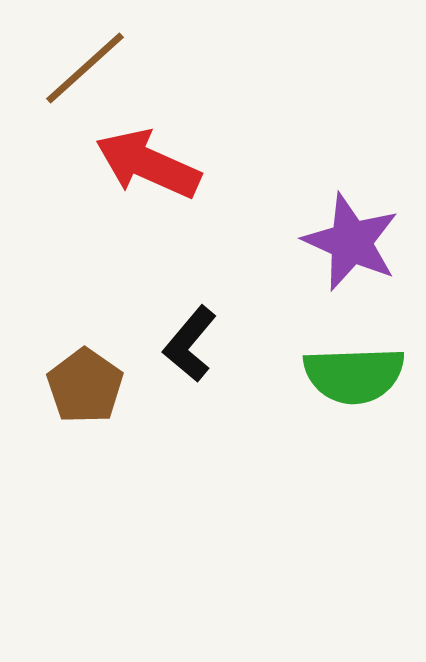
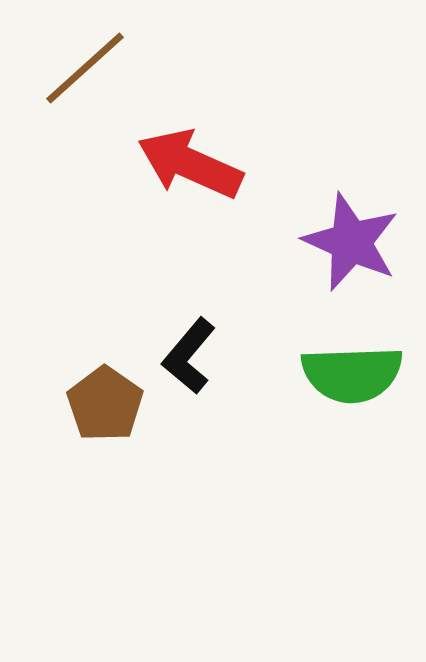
red arrow: moved 42 px right
black L-shape: moved 1 px left, 12 px down
green semicircle: moved 2 px left, 1 px up
brown pentagon: moved 20 px right, 18 px down
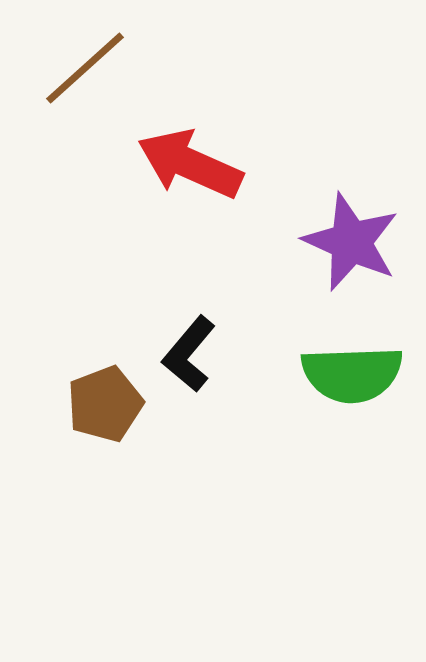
black L-shape: moved 2 px up
brown pentagon: rotated 16 degrees clockwise
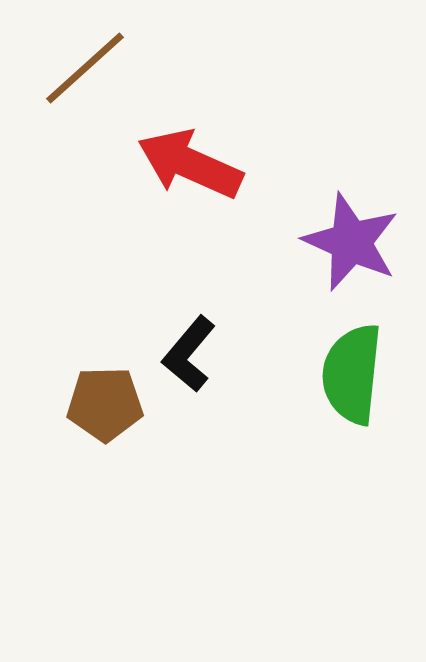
green semicircle: rotated 98 degrees clockwise
brown pentagon: rotated 20 degrees clockwise
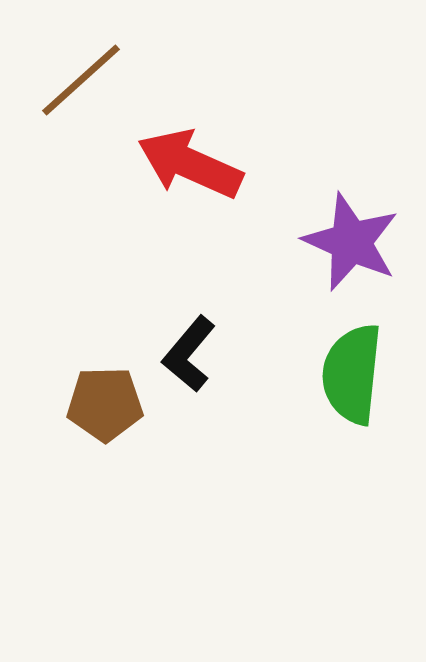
brown line: moved 4 px left, 12 px down
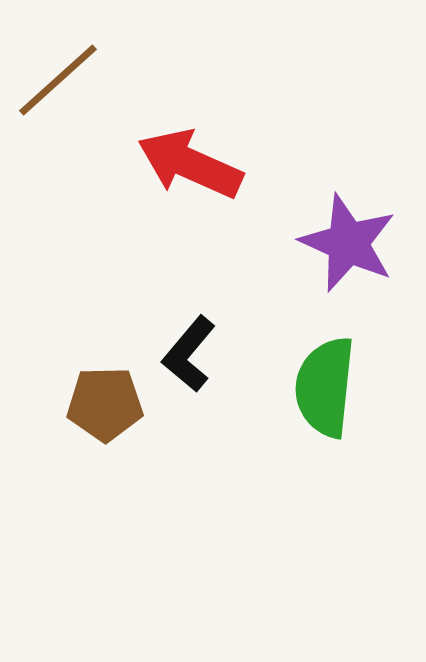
brown line: moved 23 px left
purple star: moved 3 px left, 1 px down
green semicircle: moved 27 px left, 13 px down
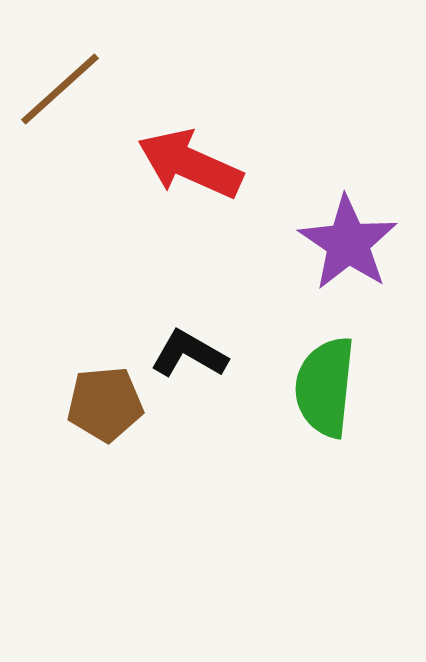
brown line: moved 2 px right, 9 px down
purple star: rotated 10 degrees clockwise
black L-shape: rotated 80 degrees clockwise
brown pentagon: rotated 4 degrees counterclockwise
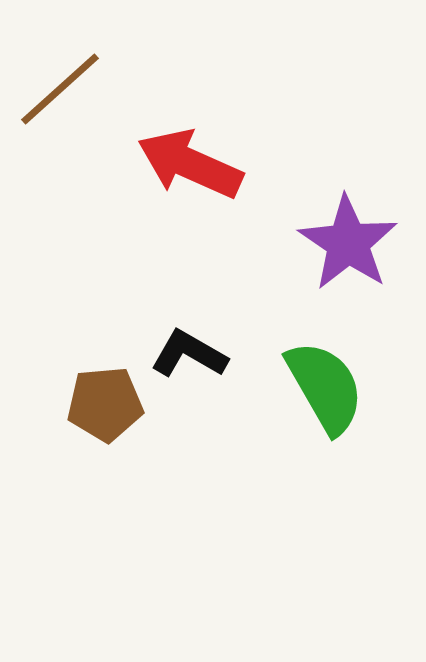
green semicircle: rotated 144 degrees clockwise
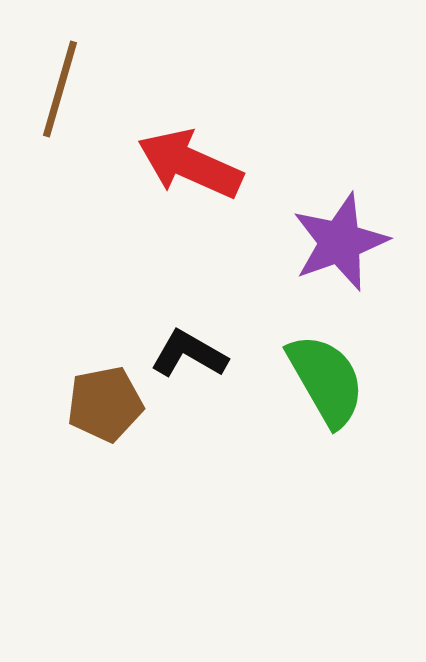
brown line: rotated 32 degrees counterclockwise
purple star: moved 8 px left, 1 px up; rotated 18 degrees clockwise
green semicircle: moved 1 px right, 7 px up
brown pentagon: rotated 6 degrees counterclockwise
